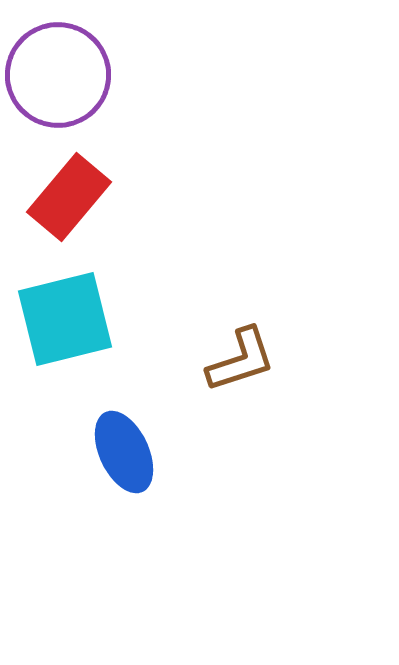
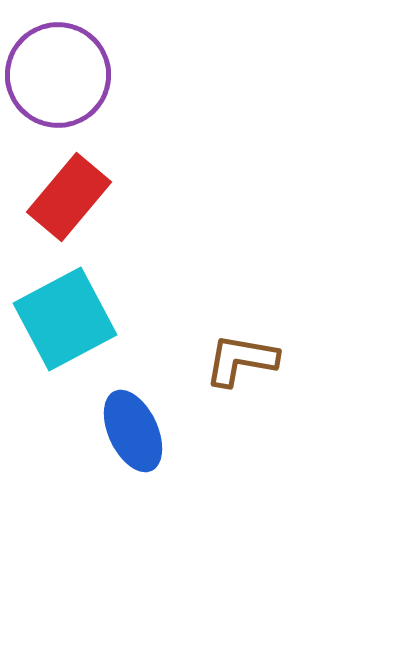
cyan square: rotated 14 degrees counterclockwise
brown L-shape: rotated 152 degrees counterclockwise
blue ellipse: moved 9 px right, 21 px up
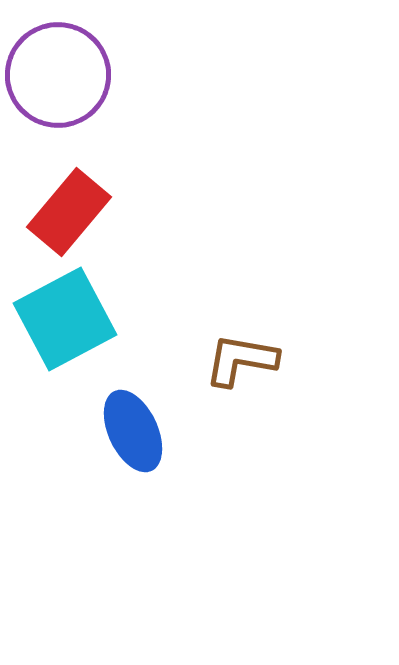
red rectangle: moved 15 px down
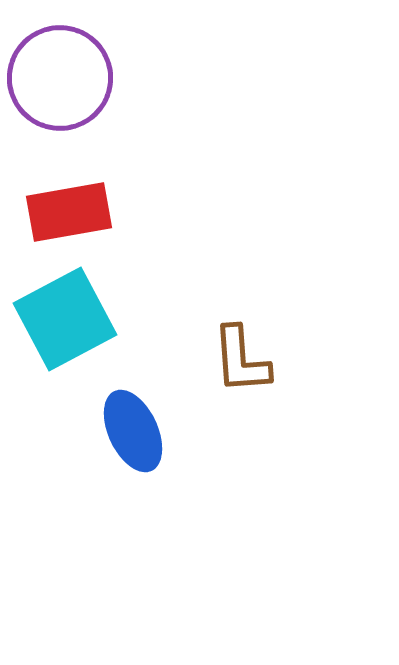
purple circle: moved 2 px right, 3 px down
red rectangle: rotated 40 degrees clockwise
brown L-shape: rotated 104 degrees counterclockwise
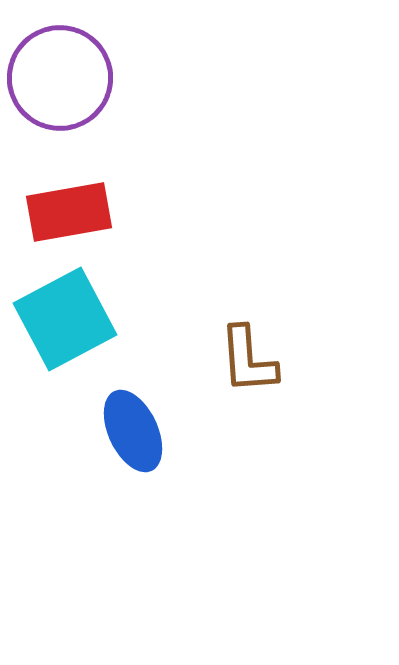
brown L-shape: moved 7 px right
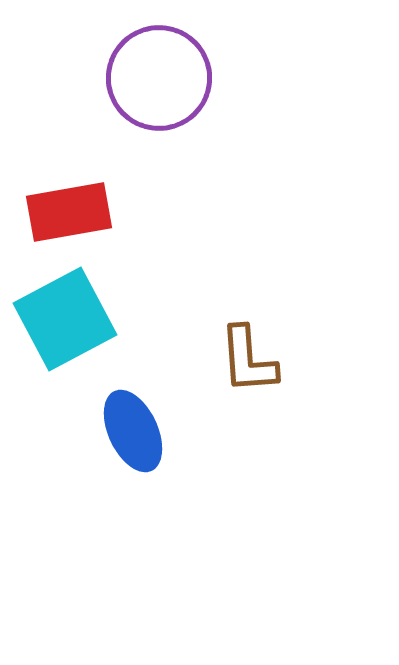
purple circle: moved 99 px right
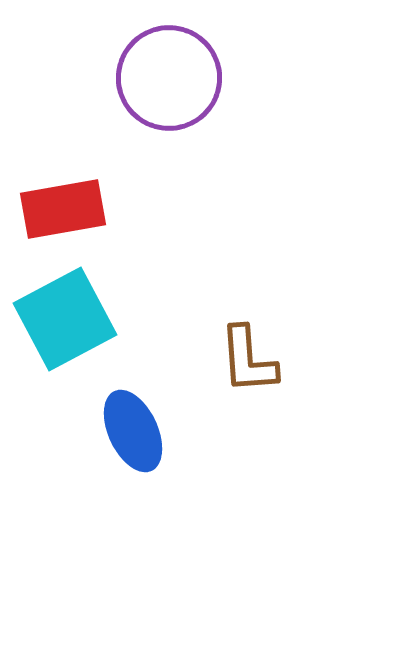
purple circle: moved 10 px right
red rectangle: moved 6 px left, 3 px up
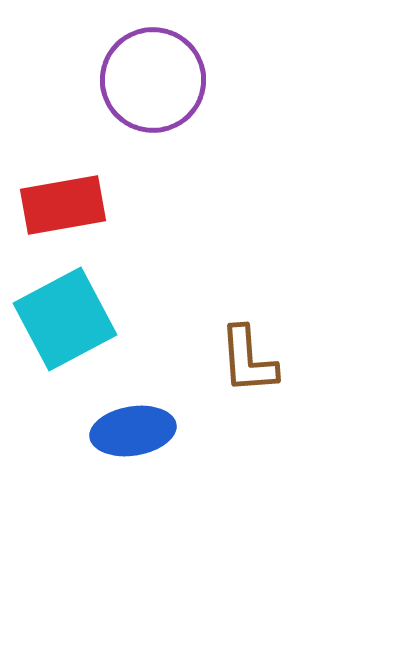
purple circle: moved 16 px left, 2 px down
red rectangle: moved 4 px up
blue ellipse: rotated 74 degrees counterclockwise
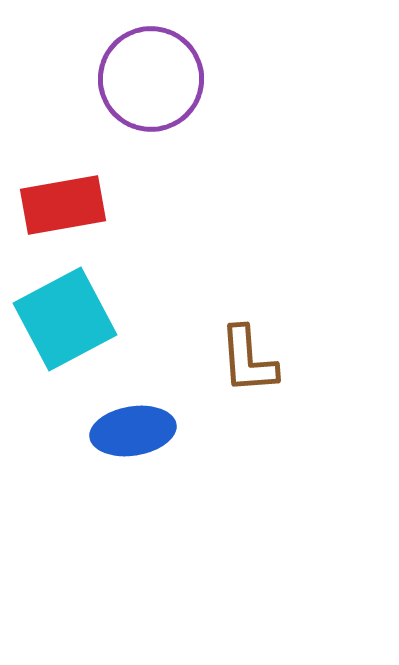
purple circle: moved 2 px left, 1 px up
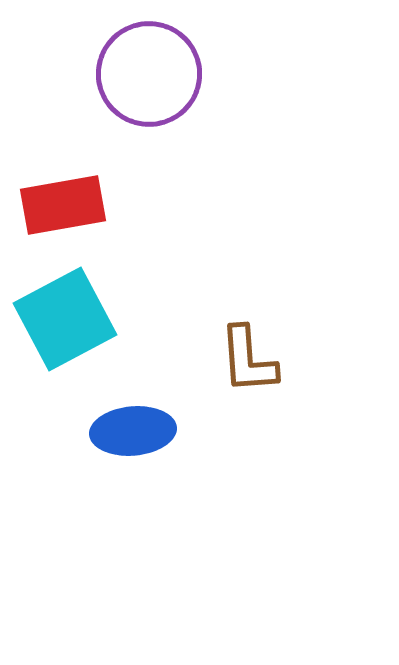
purple circle: moved 2 px left, 5 px up
blue ellipse: rotated 4 degrees clockwise
